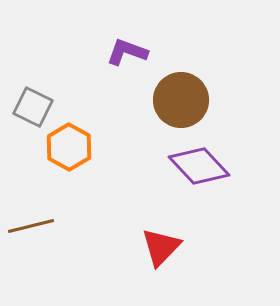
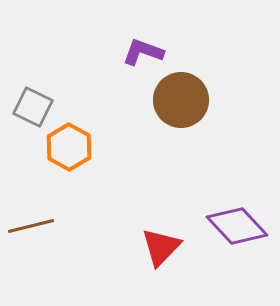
purple L-shape: moved 16 px right
purple diamond: moved 38 px right, 60 px down
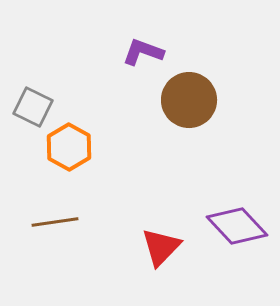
brown circle: moved 8 px right
brown line: moved 24 px right, 4 px up; rotated 6 degrees clockwise
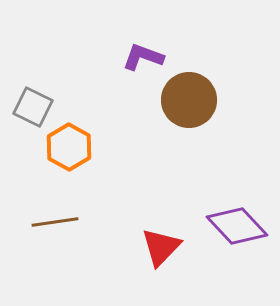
purple L-shape: moved 5 px down
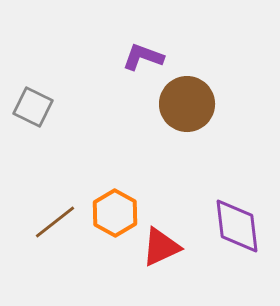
brown circle: moved 2 px left, 4 px down
orange hexagon: moved 46 px right, 66 px down
brown line: rotated 30 degrees counterclockwise
purple diamond: rotated 36 degrees clockwise
red triangle: rotated 21 degrees clockwise
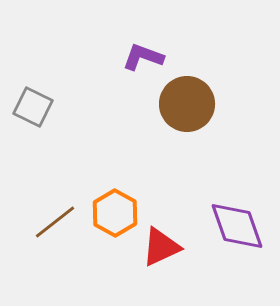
purple diamond: rotated 12 degrees counterclockwise
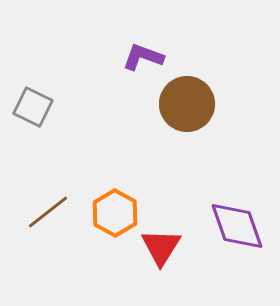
brown line: moved 7 px left, 10 px up
red triangle: rotated 33 degrees counterclockwise
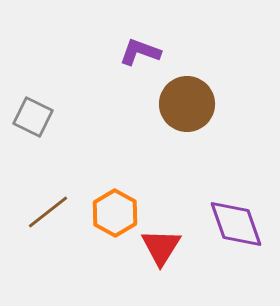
purple L-shape: moved 3 px left, 5 px up
gray square: moved 10 px down
purple diamond: moved 1 px left, 2 px up
